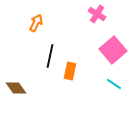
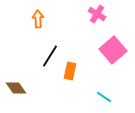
orange arrow: moved 2 px right, 4 px up; rotated 30 degrees counterclockwise
black line: rotated 20 degrees clockwise
cyan line: moved 10 px left, 13 px down
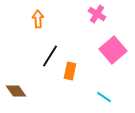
brown diamond: moved 3 px down
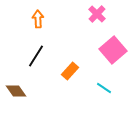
pink cross: rotated 12 degrees clockwise
black line: moved 14 px left
orange rectangle: rotated 30 degrees clockwise
cyan line: moved 9 px up
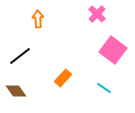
pink square: rotated 12 degrees counterclockwise
black line: moved 16 px left; rotated 20 degrees clockwise
orange rectangle: moved 7 px left, 7 px down
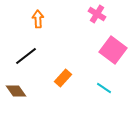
pink cross: rotated 12 degrees counterclockwise
black line: moved 6 px right
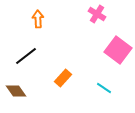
pink square: moved 5 px right
